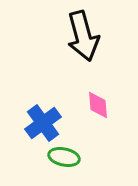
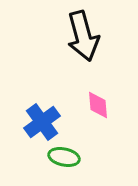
blue cross: moved 1 px left, 1 px up
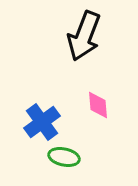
black arrow: moved 1 px right; rotated 36 degrees clockwise
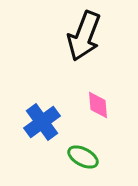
green ellipse: moved 19 px right; rotated 16 degrees clockwise
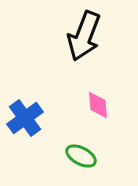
blue cross: moved 17 px left, 4 px up
green ellipse: moved 2 px left, 1 px up
